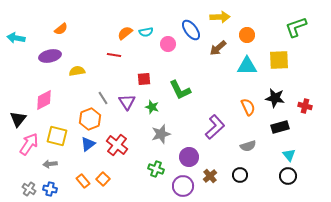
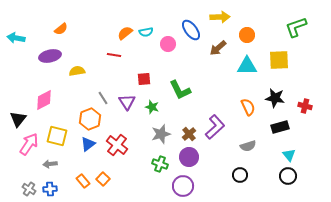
green cross at (156, 169): moved 4 px right, 5 px up
brown cross at (210, 176): moved 21 px left, 42 px up
blue cross at (50, 189): rotated 16 degrees counterclockwise
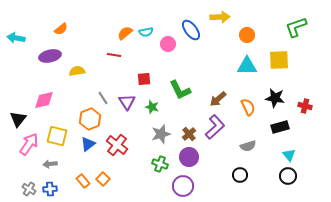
brown arrow at (218, 48): moved 51 px down
pink diamond at (44, 100): rotated 15 degrees clockwise
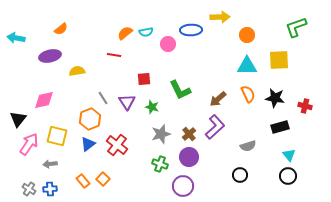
blue ellipse at (191, 30): rotated 55 degrees counterclockwise
orange semicircle at (248, 107): moved 13 px up
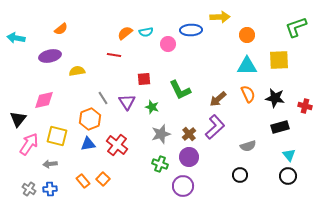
blue triangle at (88, 144): rotated 28 degrees clockwise
